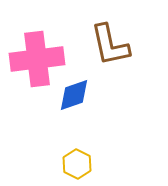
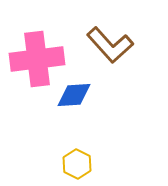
brown L-shape: rotated 30 degrees counterclockwise
blue diamond: rotated 15 degrees clockwise
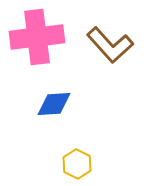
pink cross: moved 22 px up
blue diamond: moved 20 px left, 9 px down
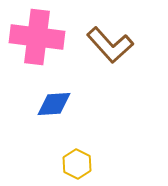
pink cross: rotated 14 degrees clockwise
